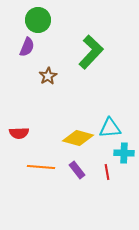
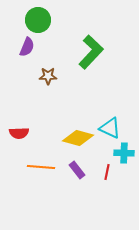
brown star: rotated 30 degrees clockwise
cyan triangle: rotated 30 degrees clockwise
red line: rotated 21 degrees clockwise
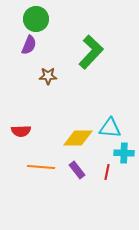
green circle: moved 2 px left, 1 px up
purple semicircle: moved 2 px right, 2 px up
cyan triangle: rotated 20 degrees counterclockwise
red semicircle: moved 2 px right, 2 px up
yellow diamond: rotated 16 degrees counterclockwise
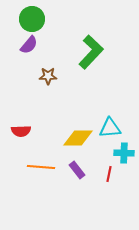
green circle: moved 4 px left
purple semicircle: rotated 18 degrees clockwise
cyan triangle: rotated 10 degrees counterclockwise
red line: moved 2 px right, 2 px down
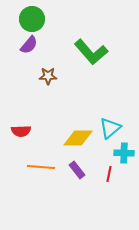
green L-shape: rotated 96 degrees clockwise
cyan triangle: rotated 35 degrees counterclockwise
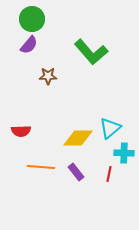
purple rectangle: moved 1 px left, 2 px down
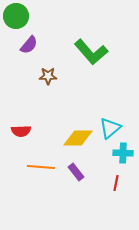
green circle: moved 16 px left, 3 px up
cyan cross: moved 1 px left
red line: moved 7 px right, 9 px down
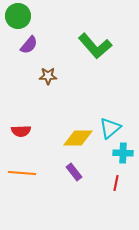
green circle: moved 2 px right
green L-shape: moved 4 px right, 6 px up
orange line: moved 19 px left, 6 px down
purple rectangle: moved 2 px left
